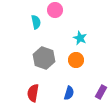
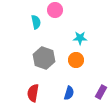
cyan star: rotated 24 degrees counterclockwise
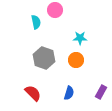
red semicircle: rotated 126 degrees clockwise
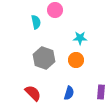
purple rectangle: rotated 24 degrees counterclockwise
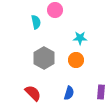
gray hexagon: rotated 10 degrees clockwise
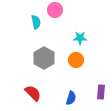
blue semicircle: moved 2 px right, 5 px down
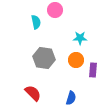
gray hexagon: rotated 20 degrees counterclockwise
purple rectangle: moved 8 px left, 22 px up
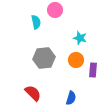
cyan star: rotated 16 degrees clockwise
gray hexagon: rotated 15 degrees counterclockwise
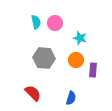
pink circle: moved 13 px down
gray hexagon: rotated 10 degrees clockwise
